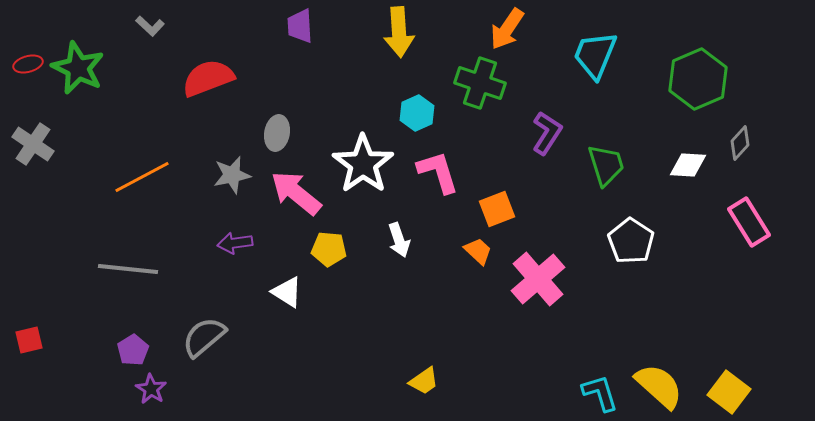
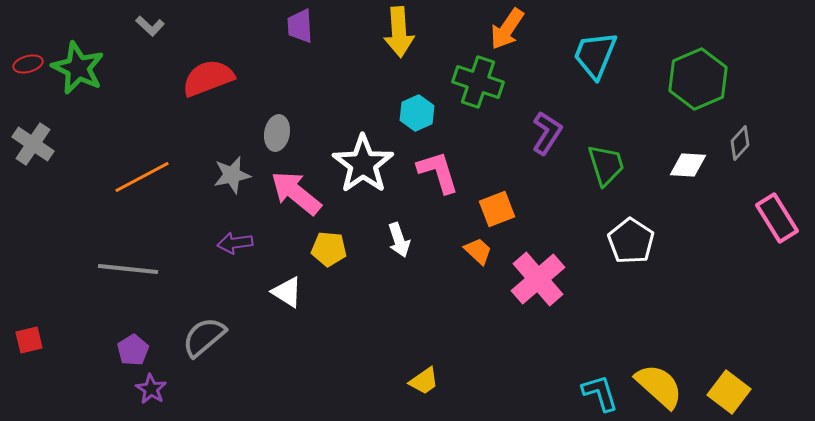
green cross: moved 2 px left, 1 px up
pink rectangle: moved 28 px right, 4 px up
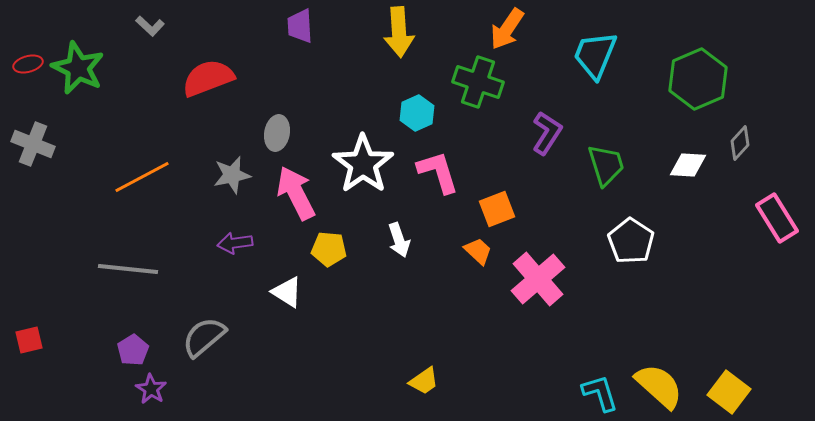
gray cross: rotated 12 degrees counterclockwise
pink arrow: rotated 24 degrees clockwise
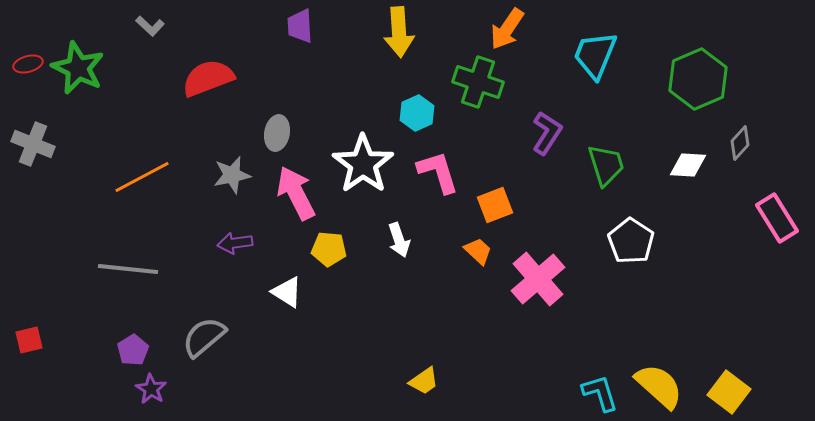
orange square: moved 2 px left, 4 px up
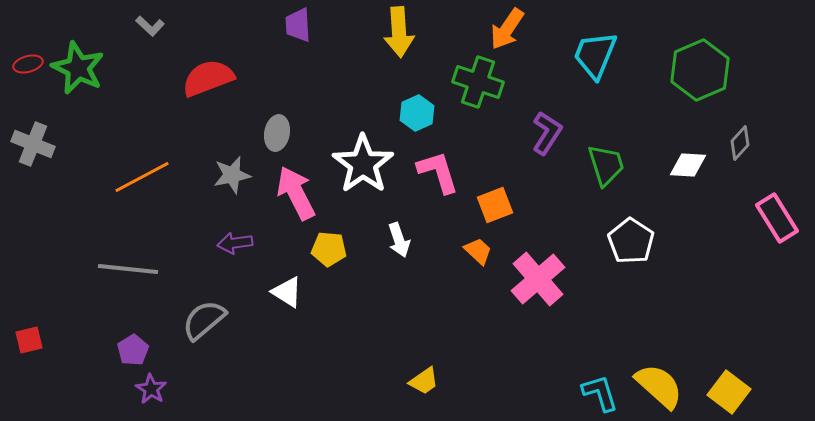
purple trapezoid: moved 2 px left, 1 px up
green hexagon: moved 2 px right, 9 px up
gray semicircle: moved 17 px up
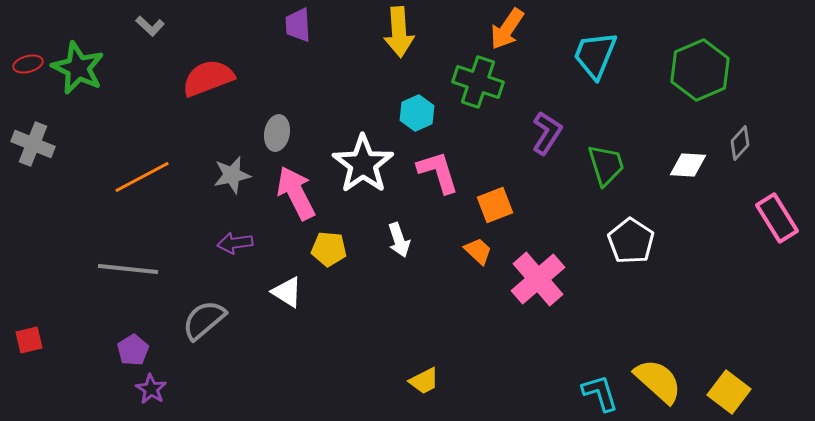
yellow trapezoid: rotated 8 degrees clockwise
yellow semicircle: moved 1 px left, 5 px up
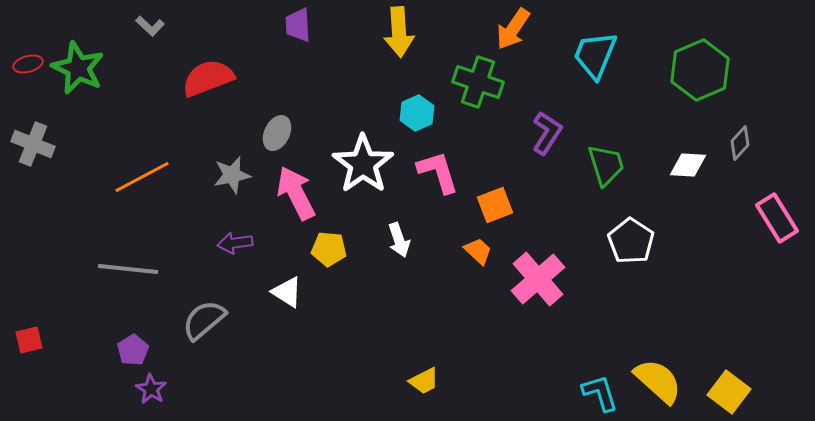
orange arrow: moved 6 px right
gray ellipse: rotated 16 degrees clockwise
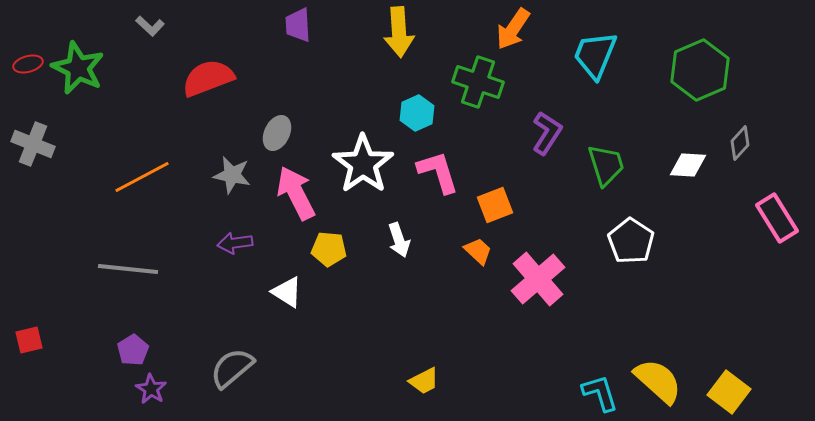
gray star: rotated 24 degrees clockwise
gray semicircle: moved 28 px right, 48 px down
